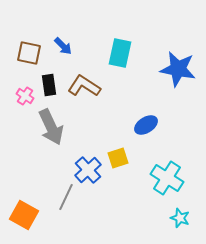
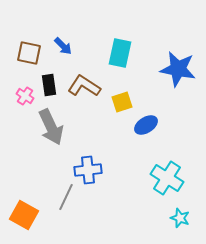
yellow square: moved 4 px right, 56 px up
blue cross: rotated 36 degrees clockwise
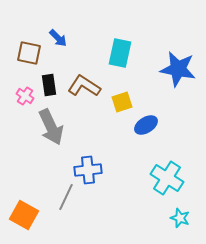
blue arrow: moved 5 px left, 8 px up
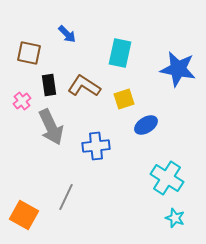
blue arrow: moved 9 px right, 4 px up
pink cross: moved 3 px left, 5 px down; rotated 18 degrees clockwise
yellow square: moved 2 px right, 3 px up
blue cross: moved 8 px right, 24 px up
cyan star: moved 5 px left
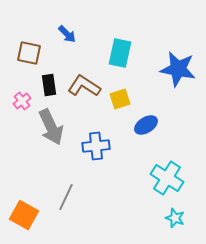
yellow square: moved 4 px left
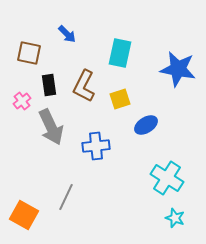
brown L-shape: rotated 96 degrees counterclockwise
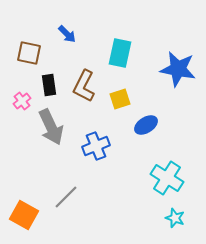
blue cross: rotated 16 degrees counterclockwise
gray line: rotated 20 degrees clockwise
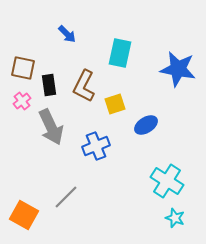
brown square: moved 6 px left, 15 px down
yellow square: moved 5 px left, 5 px down
cyan cross: moved 3 px down
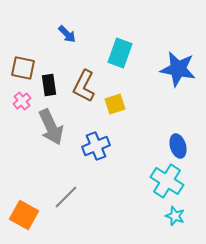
cyan rectangle: rotated 8 degrees clockwise
blue ellipse: moved 32 px right, 21 px down; rotated 75 degrees counterclockwise
cyan star: moved 2 px up
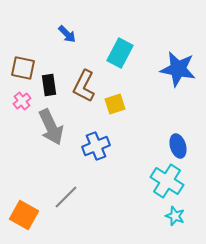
cyan rectangle: rotated 8 degrees clockwise
